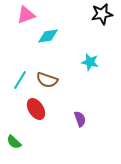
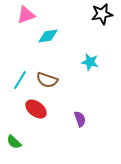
red ellipse: rotated 20 degrees counterclockwise
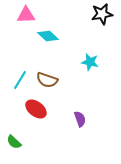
pink triangle: rotated 18 degrees clockwise
cyan diamond: rotated 50 degrees clockwise
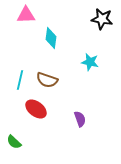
black star: moved 5 px down; rotated 20 degrees clockwise
cyan diamond: moved 3 px right, 2 px down; rotated 55 degrees clockwise
cyan line: rotated 18 degrees counterclockwise
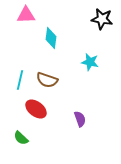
green semicircle: moved 7 px right, 4 px up
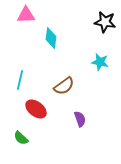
black star: moved 3 px right, 3 px down
cyan star: moved 10 px right
brown semicircle: moved 17 px right, 6 px down; rotated 55 degrees counterclockwise
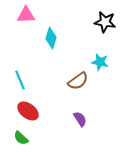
cyan diamond: rotated 10 degrees clockwise
cyan line: rotated 36 degrees counterclockwise
brown semicircle: moved 14 px right, 5 px up
red ellipse: moved 8 px left, 2 px down
purple semicircle: rotated 14 degrees counterclockwise
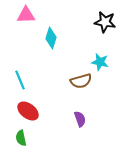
brown semicircle: moved 3 px right; rotated 20 degrees clockwise
purple semicircle: rotated 14 degrees clockwise
green semicircle: rotated 35 degrees clockwise
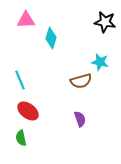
pink triangle: moved 5 px down
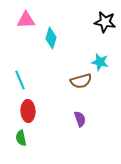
red ellipse: rotated 50 degrees clockwise
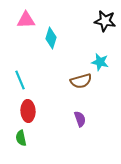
black star: moved 1 px up
